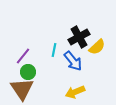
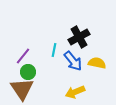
yellow semicircle: moved 16 px down; rotated 126 degrees counterclockwise
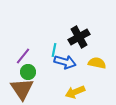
blue arrow: moved 8 px left, 1 px down; rotated 35 degrees counterclockwise
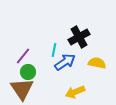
blue arrow: rotated 50 degrees counterclockwise
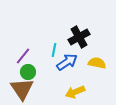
blue arrow: moved 2 px right
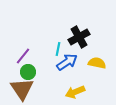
cyan line: moved 4 px right, 1 px up
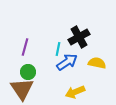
purple line: moved 2 px right, 9 px up; rotated 24 degrees counterclockwise
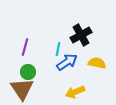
black cross: moved 2 px right, 2 px up
